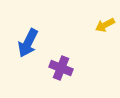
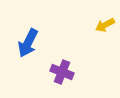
purple cross: moved 1 px right, 4 px down
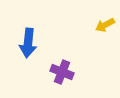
blue arrow: rotated 20 degrees counterclockwise
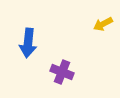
yellow arrow: moved 2 px left, 1 px up
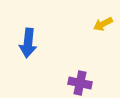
purple cross: moved 18 px right, 11 px down; rotated 10 degrees counterclockwise
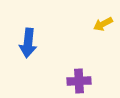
purple cross: moved 1 px left, 2 px up; rotated 15 degrees counterclockwise
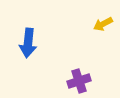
purple cross: rotated 15 degrees counterclockwise
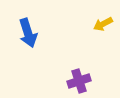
blue arrow: moved 10 px up; rotated 24 degrees counterclockwise
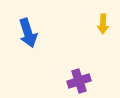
yellow arrow: rotated 60 degrees counterclockwise
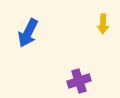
blue arrow: rotated 44 degrees clockwise
